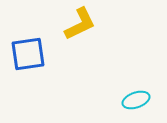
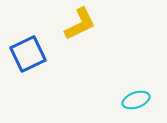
blue square: rotated 18 degrees counterclockwise
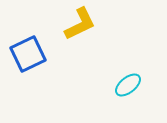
cyan ellipse: moved 8 px left, 15 px up; rotated 20 degrees counterclockwise
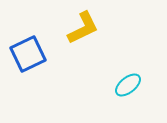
yellow L-shape: moved 3 px right, 4 px down
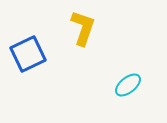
yellow L-shape: rotated 45 degrees counterclockwise
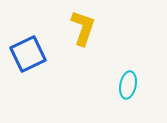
cyan ellipse: rotated 40 degrees counterclockwise
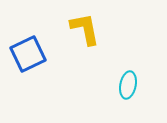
yellow L-shape: moved 2 px right, 1 px down; rotated 30 degrees counterclockwise
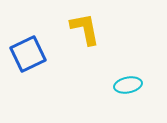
cyan ellipse: rotated 68 degrees clockwise
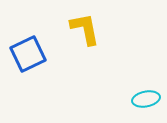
cyan ellipse: moved 18 px right, 14 px down
